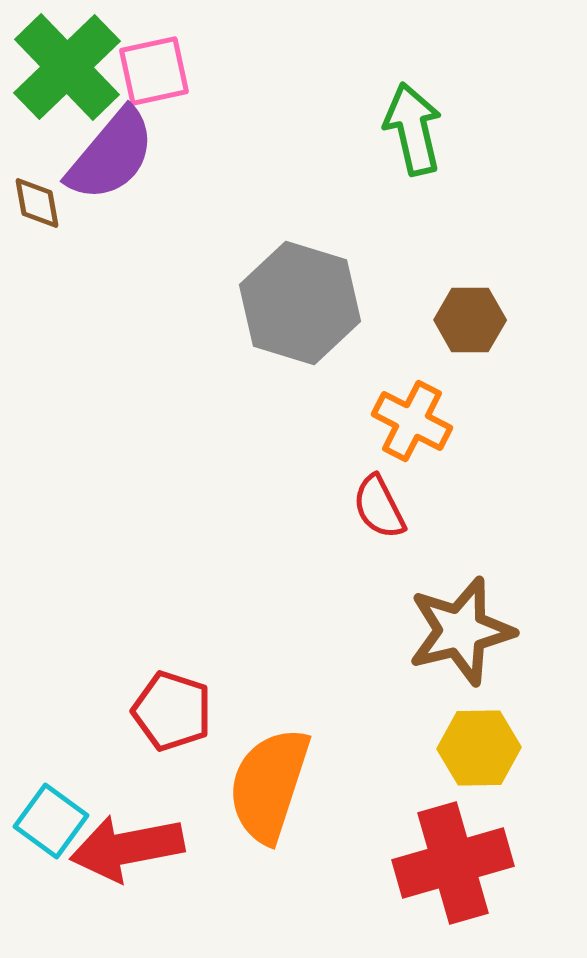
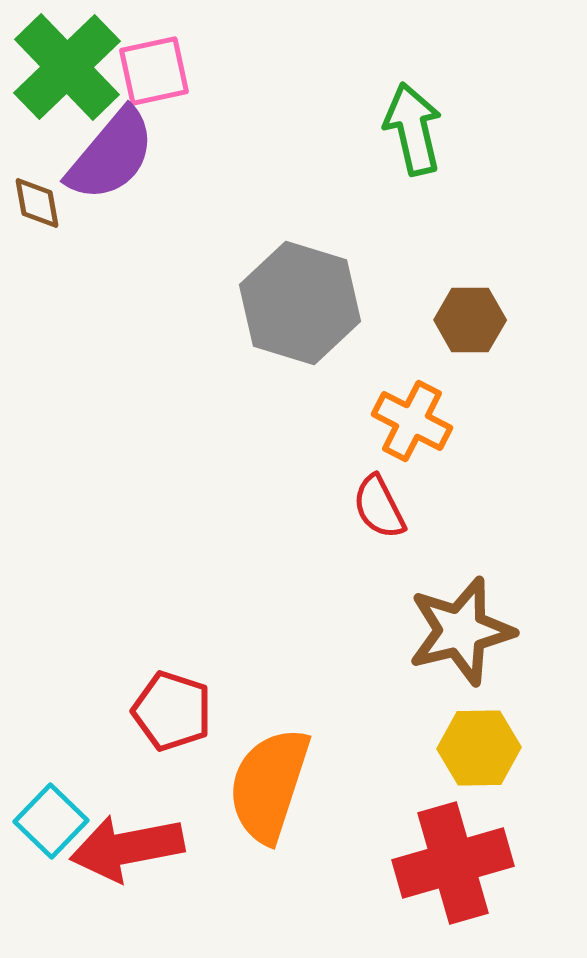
cyan square: rotated 8 degrees clockwise
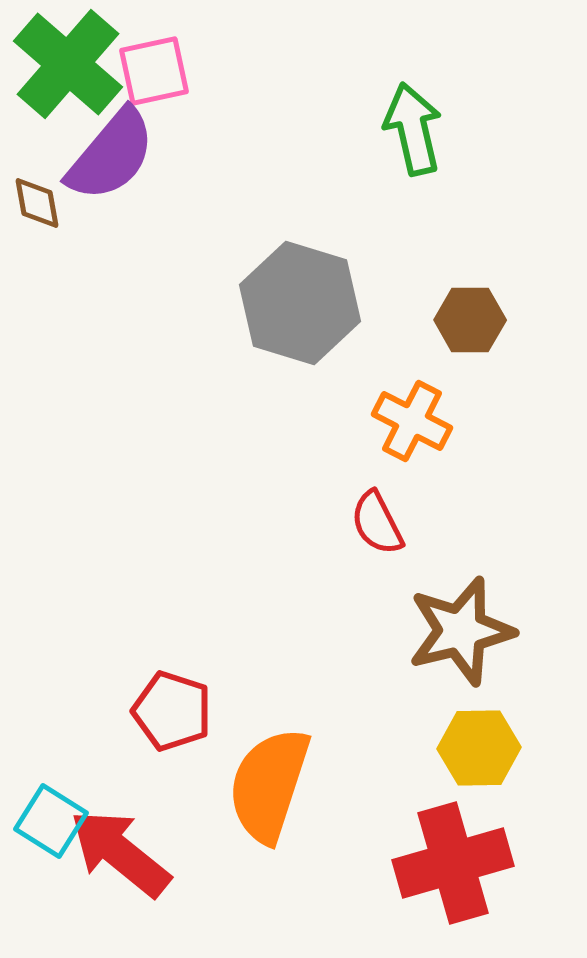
green cross: moved 1 px right, 3 px up; rotated 5 degrees counterclockwise
red semicircle: moved 2 px left, 16 px down
cyan square: rotated 12 degrees counterclockwise
red arrow: moved 7 px left, 5 px down; rotated 50 degrees clockwise
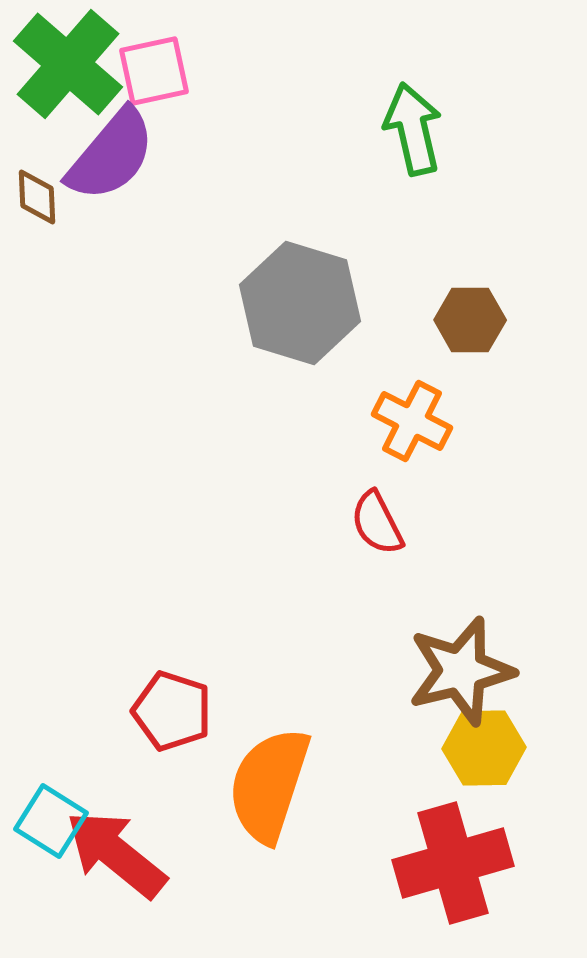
brown diamond: moved 6 px up; rotated 8 degrees clockwise
brown star: moved 40 px down
yellow hexagon: moved 5 px right
red arrow: moved 4 px left, 1 px down
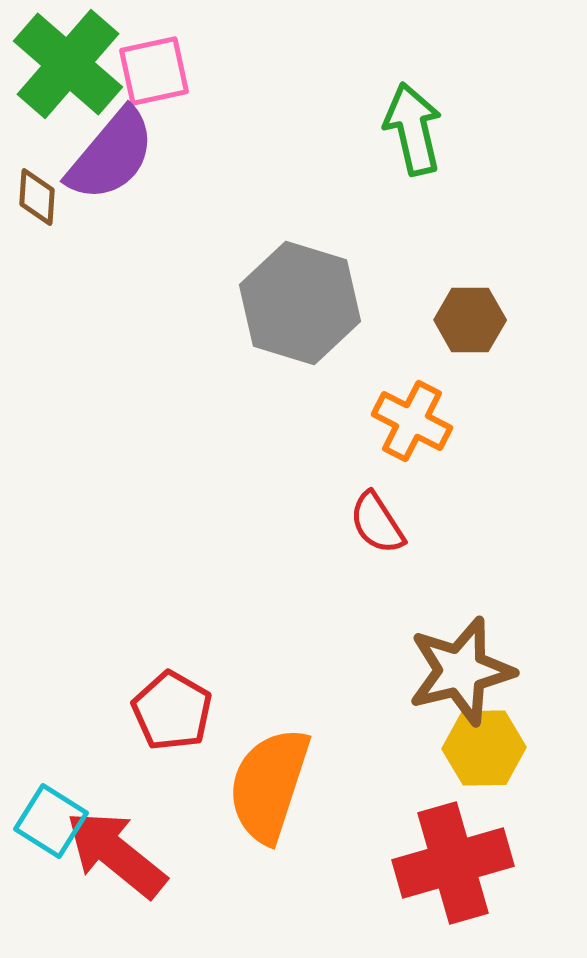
brown diamond: rotated 6 degrees clockwise
red semicircle: rotated 6 degrees counterclockwise
red pentagon: rotated 12 degrees clockwise
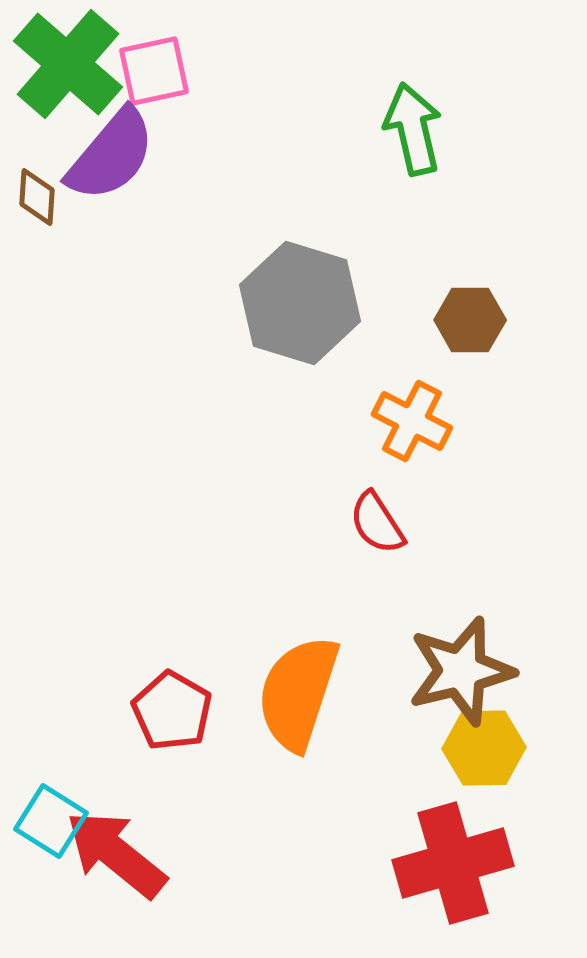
orange semicircle: moved 29 px right, 92 px up
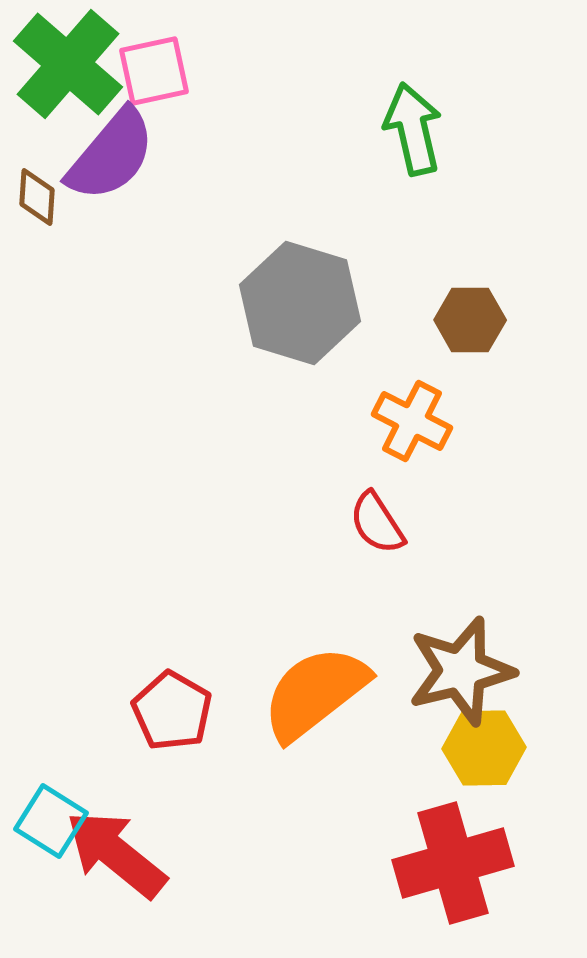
orange semicircle: moved 17 px right; rotated 34 degrees clockwise
